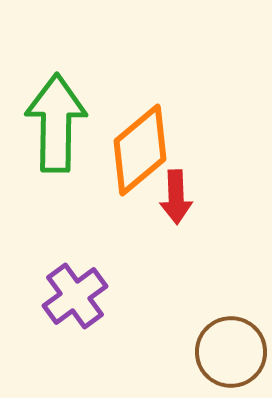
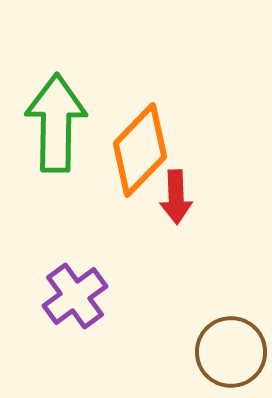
orange diamond: rotated 6 degrees counterclockwise
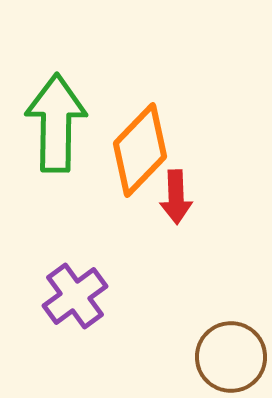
brown circle: moved 5 px down
